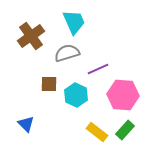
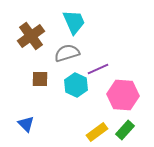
brown square: moved 9 px left, 5 px up
cyan hexagon: moved 10 px up
yellow rectangle: rotated 75 degrees counterclockwise
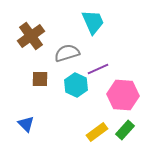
cyan trapezoid: moved 19 px right
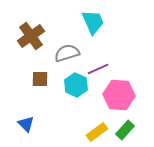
pink hexagon: moved 4 px left
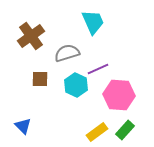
blue triangle: moved 3 px left, 2 px down
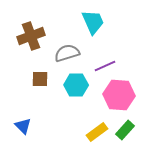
brown cross: rotated 16 degrees clockwise
purple line: moved 7 px right, 3 px up
cyan hexagon: rotated 25 degrees counterclockwise
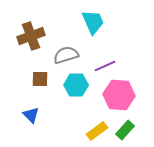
gray semicircle: moved 1 px left, 2 px down
blue triangle: moved 8 px right, 11 px up
yellow rectangle: moved 1 px up
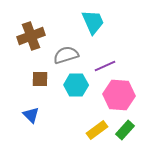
yellow rectangle: moved 1 px up
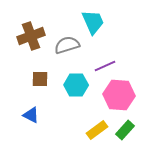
gray semicircle: moved 1 px right, 10 px up
blue triangle: rotated 18 degrees counterclockwise
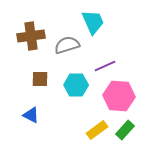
brown cross: rotated 12 degrees clockwise
pink hexagon: moved 1 px down
